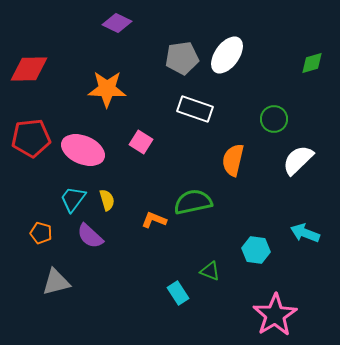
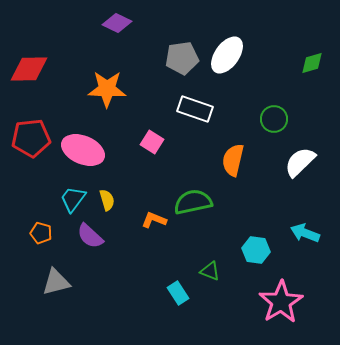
pink square: moved 11 px right
white semicircle: moved 2 px right, 2 px down
pink star: moved 6 px right, 13 px up
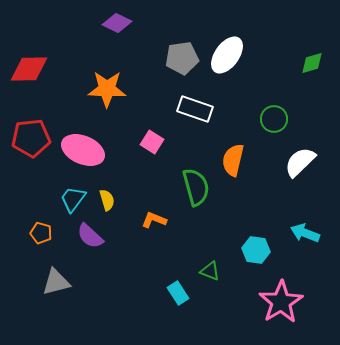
green semicircle: moved 3 px right, 15 px up; rotated 87 degrees clockwise
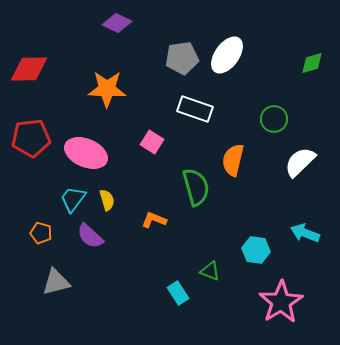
pink ellipse: moved 3 px right, 3 px down
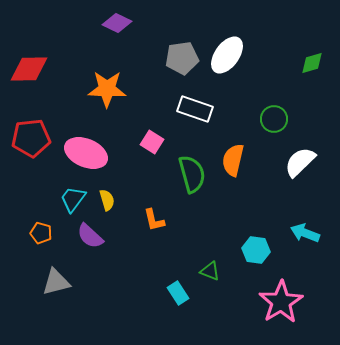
green semicircle: moved 4 px left, 13 px up
orange L-shape: rotated 125 degrees counterclockwise
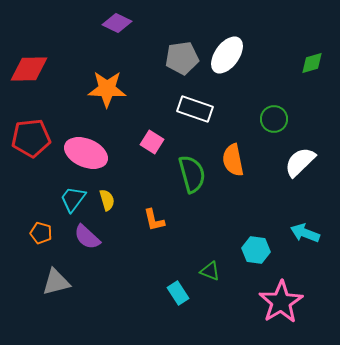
orange semicircle: rotated 24 degrees counterclockwise
purple semicircle: moved 3 px left, 1 px down
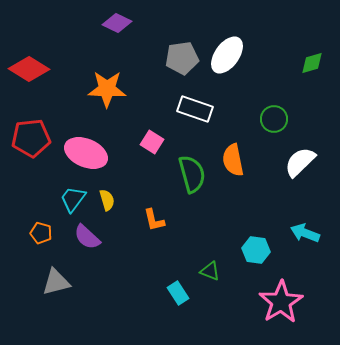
red diamond: rotated 33 degrees clockwise
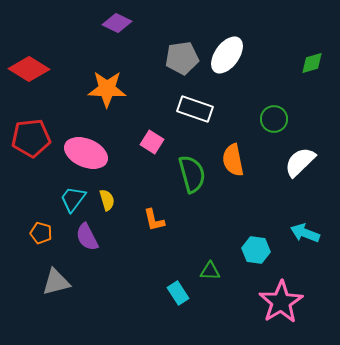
purple semicircle: rotated 20 degrees clockwise
green triangle: rotated 20 degrees counterclockwise
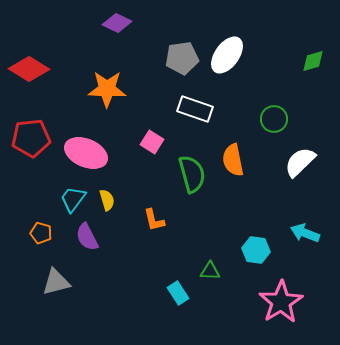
green diamond: moved 1 px right, 2 px up
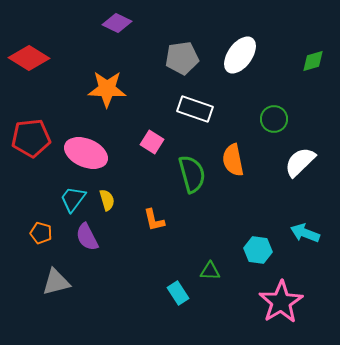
white ellipse: moved 13 px right
red diamond: moved 11 px up
cyan hexagon: moved 2 px right
